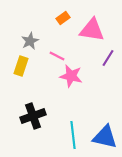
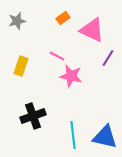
pink triangle: rotated 16 degrees clockwise
gray star: moved 13 px left, 20 px up; rotated 12 degrees clockwise
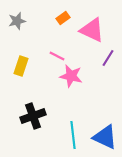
blue triangle: rotated 12 degrees clockwise
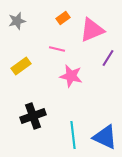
pink triangle: rotated 48 degrees counterclockwise
pink line: moved 7 px up; rotated 14 degrees counterclockwise
yellow rectangle: rotated 36 degrees clockwise
